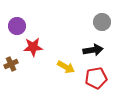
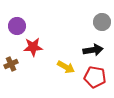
red pentagon: moved 1 px left, 1 px up; rotated 20 degrees clockwise
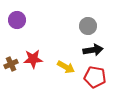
gray circle: moved 14 px left, 4 px down
purple circle: moved 6 px up
red star: moved 12 px down
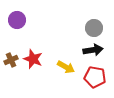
gray circle: moved 6 px right, 2 px down
red star: rotated 24 degrees clockwise
brown cross: moved 4 px up
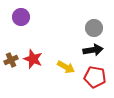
purple circle: moved 4 px right, 3 px up
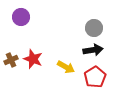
red pentagon: rotated 30 degrees clockwise
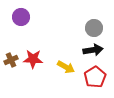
red star: rotated 18 degrees counterclockwise
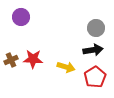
gray circle: moved 2 px right
yellow arrow: rotated 12 degrees counterclockwise
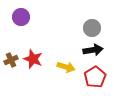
gray circle: moved 4 px left
red star: rotated 18 degrees clockwise
